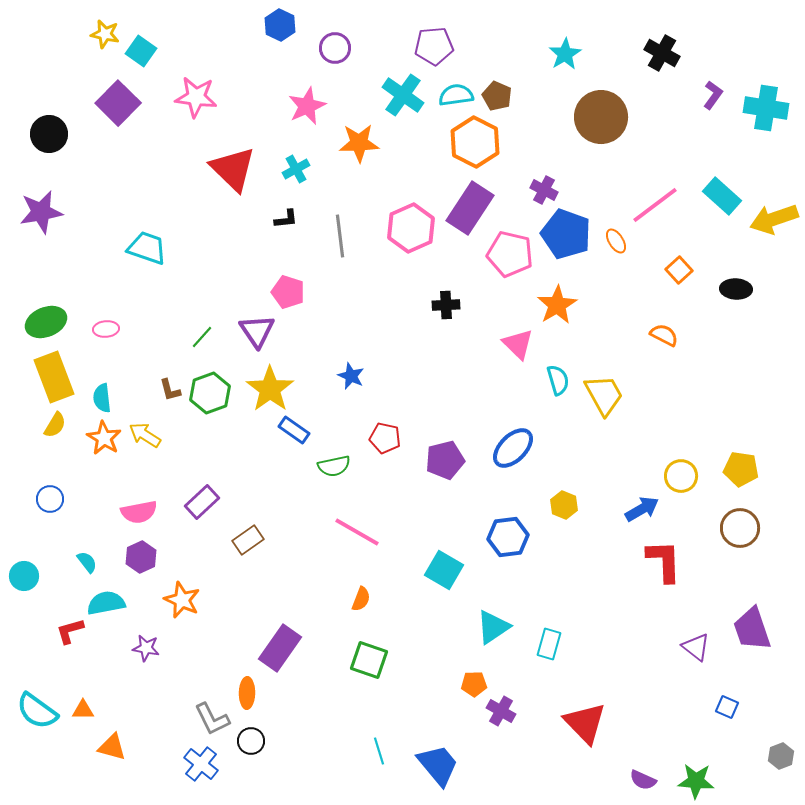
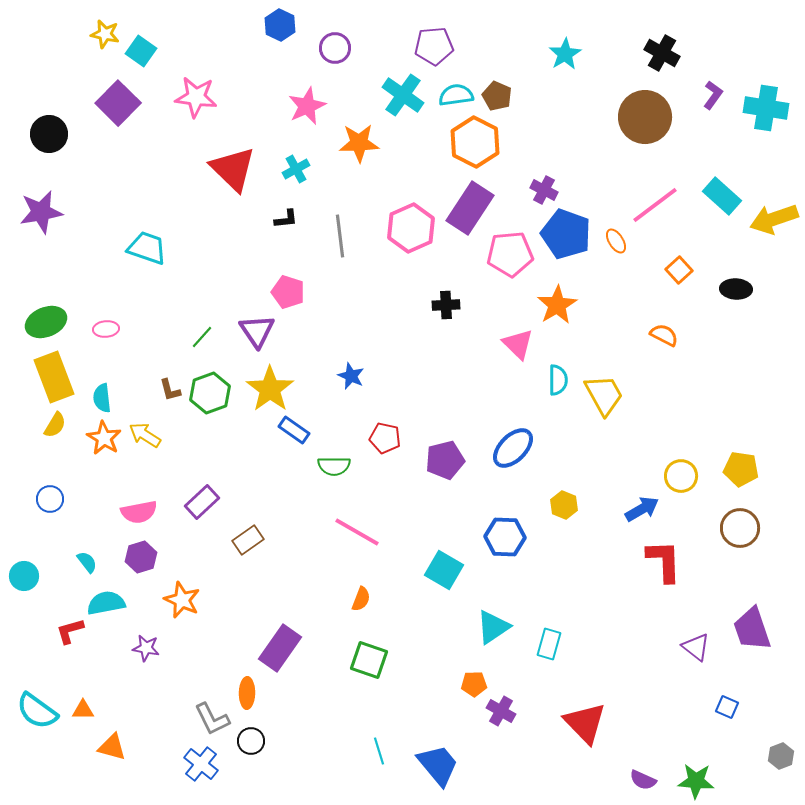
brown circle at (601, 117): moved 44 px right
pink pentagon at (510, 254): rotated 18 degrees counterclockwise
cyan semicircle at (558, 380): rotated 16 degrees clockwise
green semicircle at (334, 466): rotated 12 degrees clockwise
blue hexagon at (508, 537): moved 3 px left; rotated 9 degrees clockwise
purple hexagon at (141, 557): rotated 8 degrees clockwise
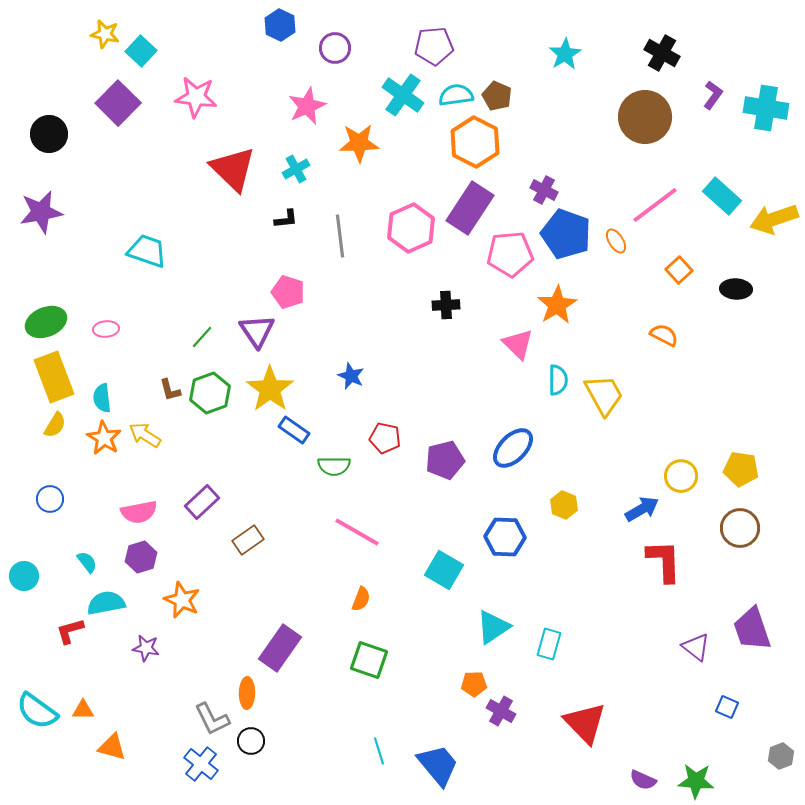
cyan square at (141, 51): rotated 8 degrees clockwise
cyan trapezoid at (147, 248): moved 3 px down
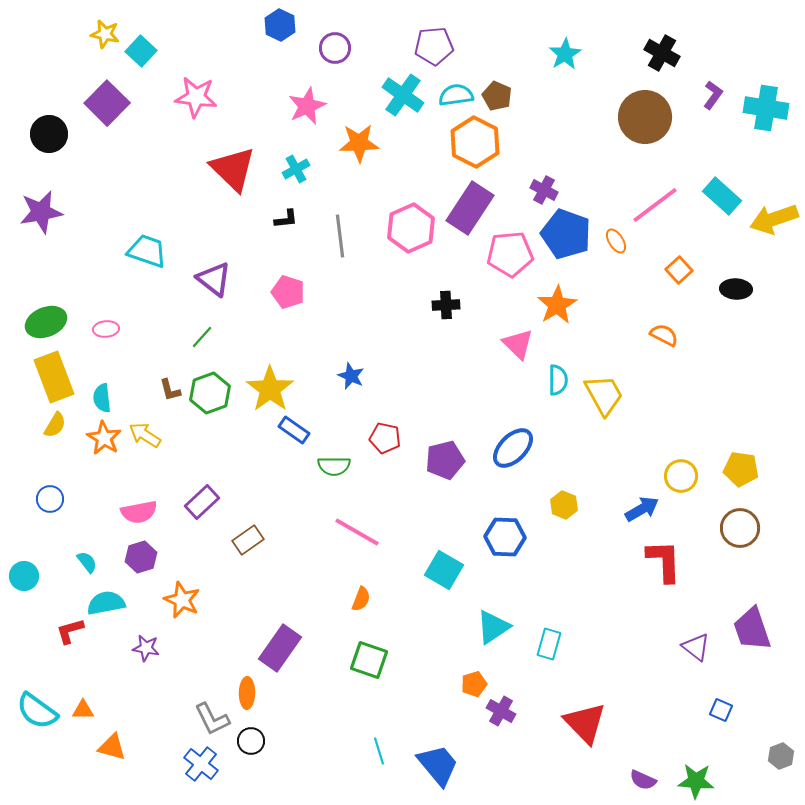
purple square at (118, 103): moved 11 px left
purple triangle at (257, 331): moved 43 px left, 52 px up; rotated 18 degrees counterclockwise
orange pentagon at (474, 684): rotated 15 degrees counterclockwise
blue square at (727, 707): moved 6 px left, 3 px down
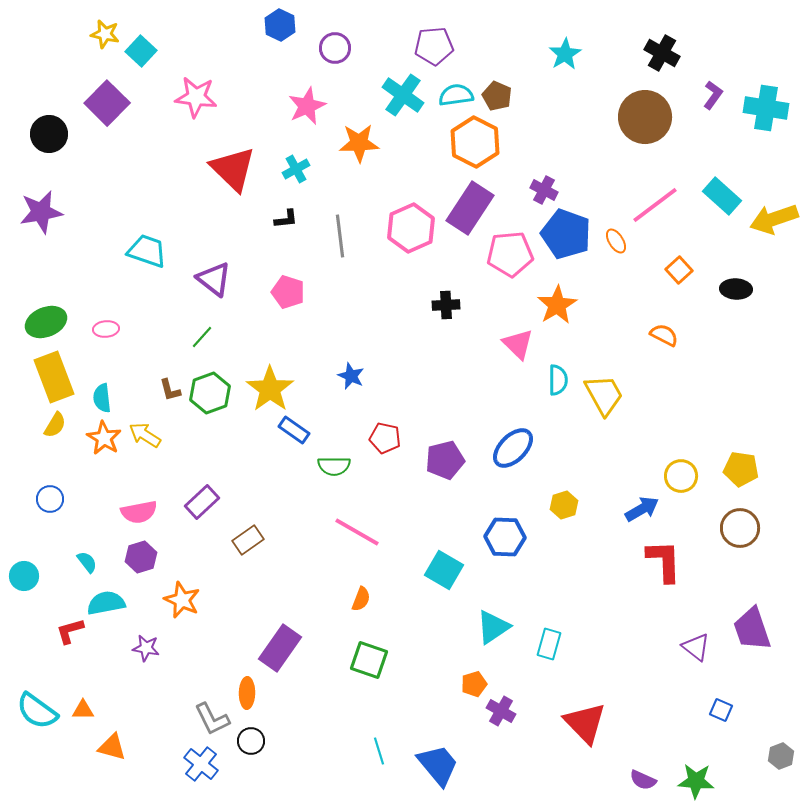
yellow hexagon at (564, 505): rotated 20 degrees clockwise
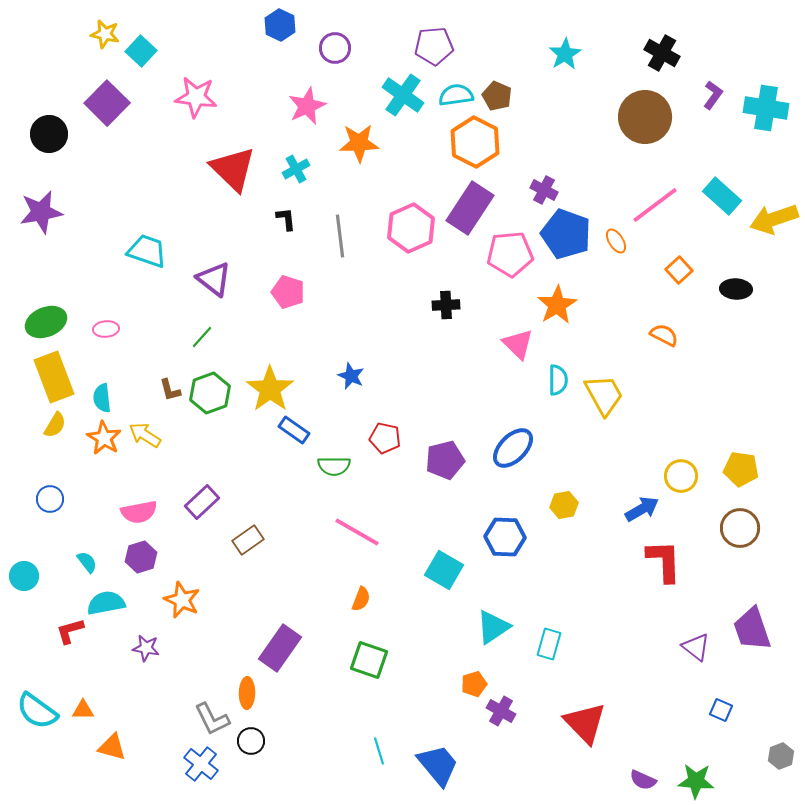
black L-shape at (286, 219): rotated 90 degrees counterclockwise
yellow hexagon at (564, 505): rotated 8 degrees clockwise
